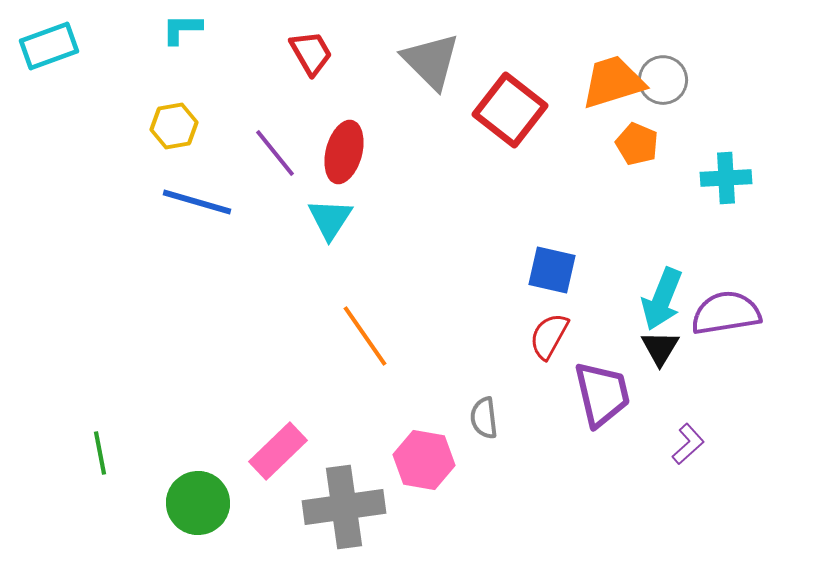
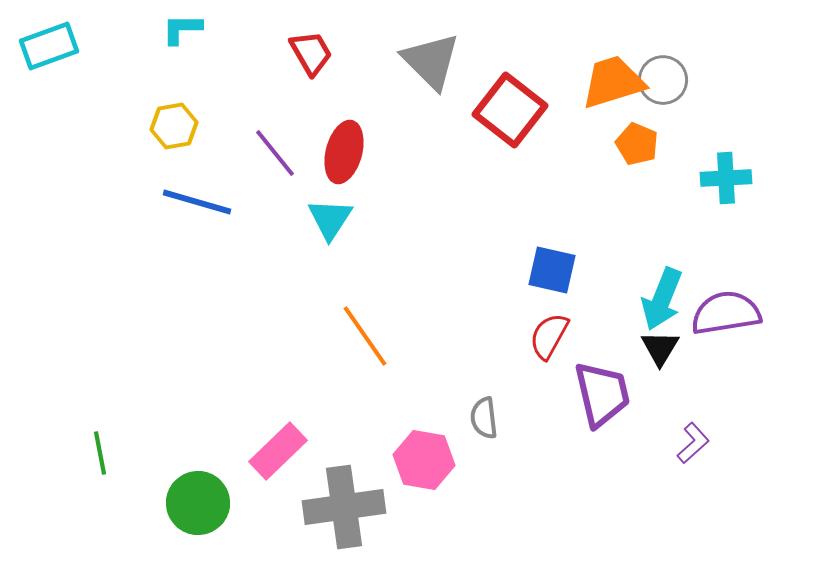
purple L-shape: moved 5 px right, 1 px up
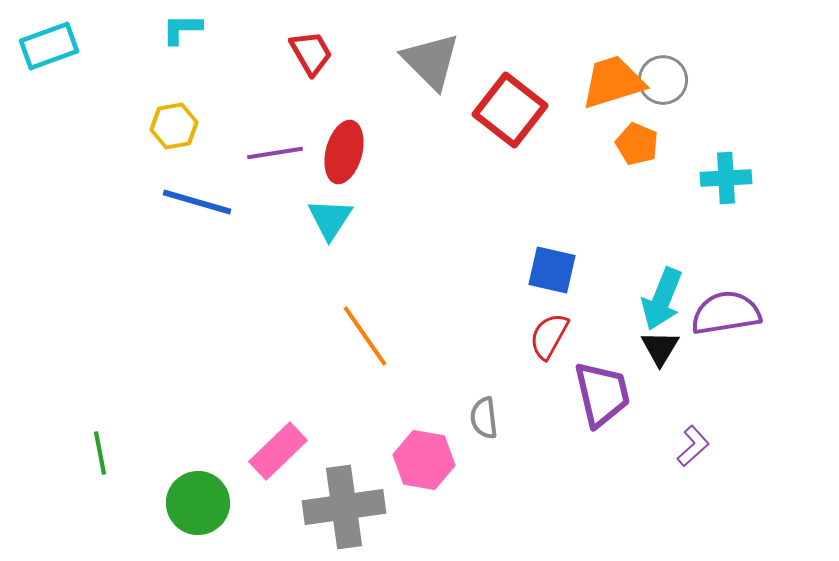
purple line: rotated 60 degrees counterclockwise
purple L-shape: moved 3 px down
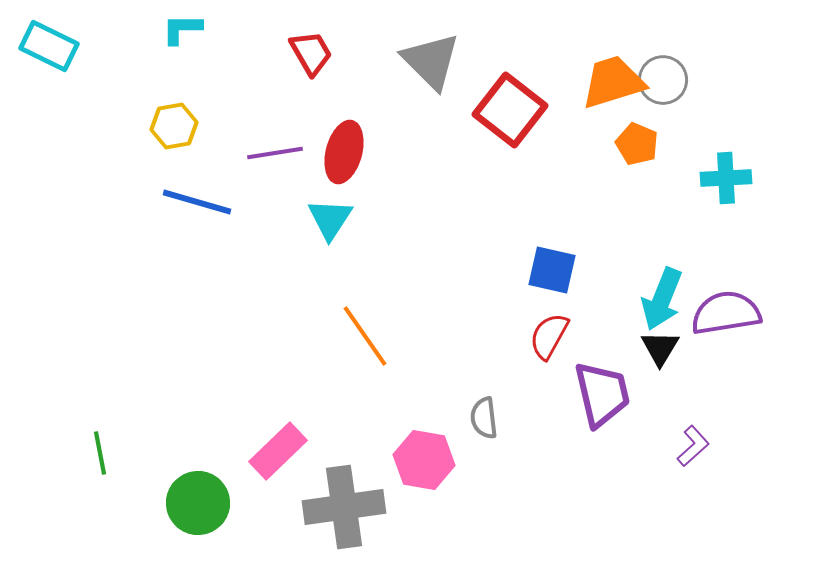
cyan rectangle: rotated 46 degrees clockwise
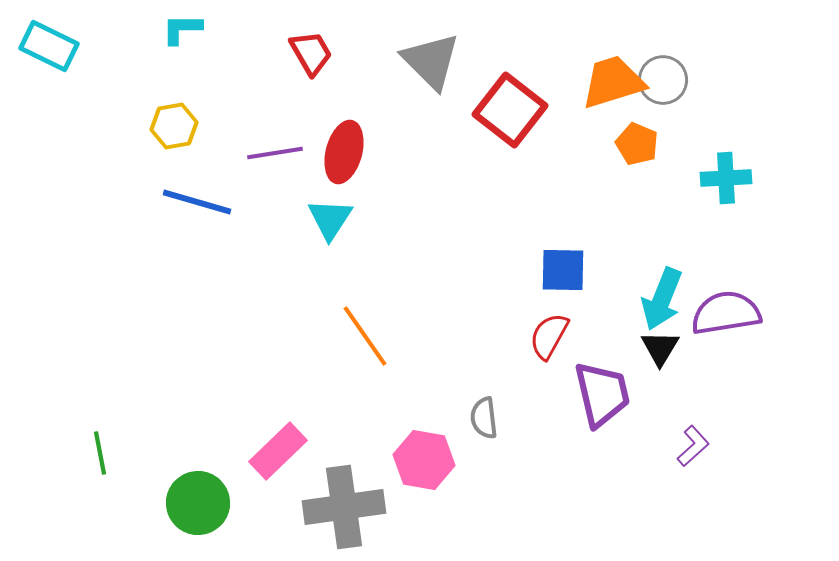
blue square: moved 11 px right; rotated 12 degrees counterclockwise
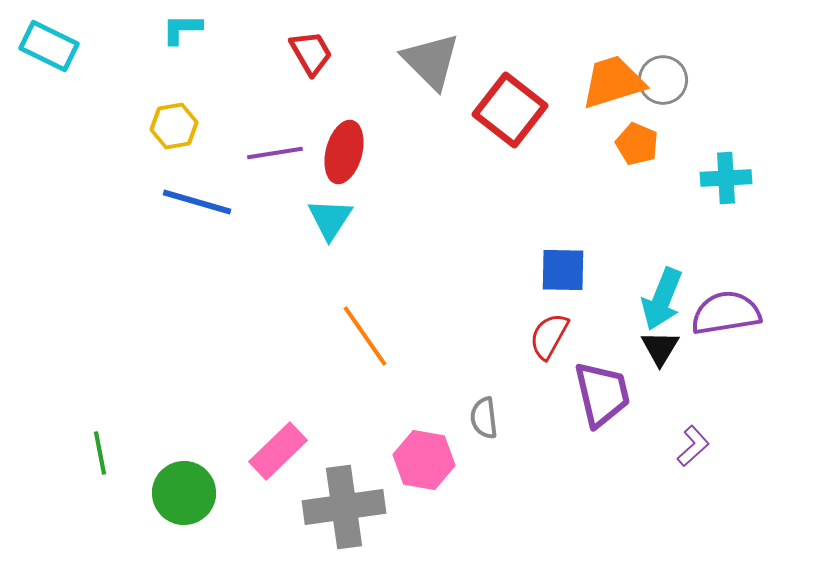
green circle: moved 14 px left, 10 px up
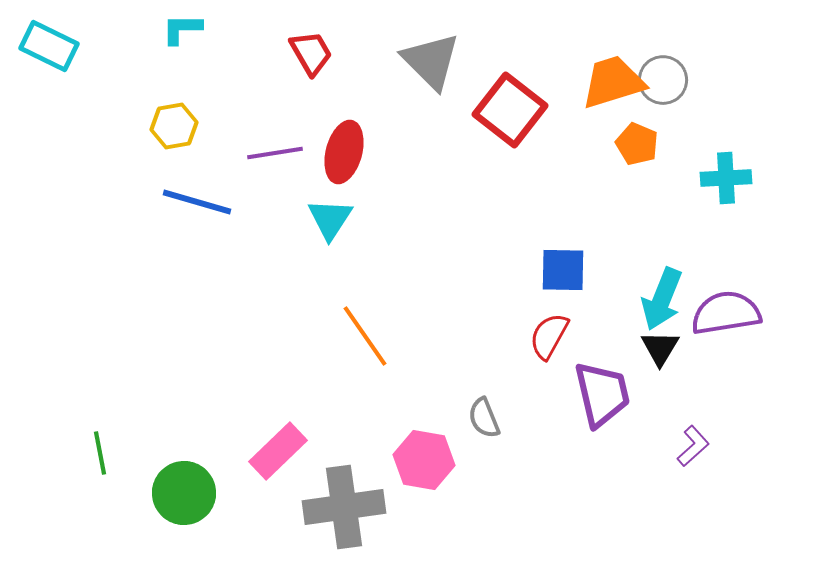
gray semicircle: rotated 15 degrees counterclockwise
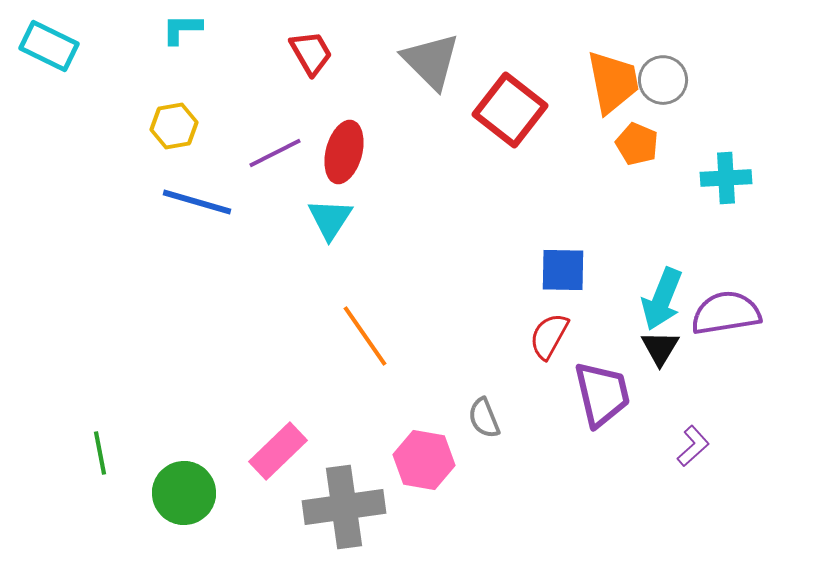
orange trapezoid: rotated 96 degrees clockwise
purple line: rotated 18 degrees counterclockwise
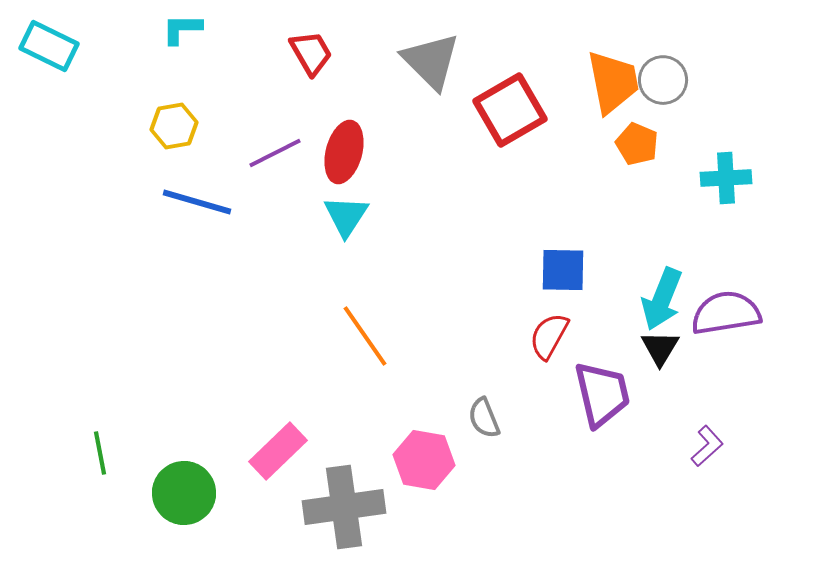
red square: rotated 22 degrees clockwise
cyan triangle: moved 16 px right, 3 px up
purple L-shape: moved 14 px right
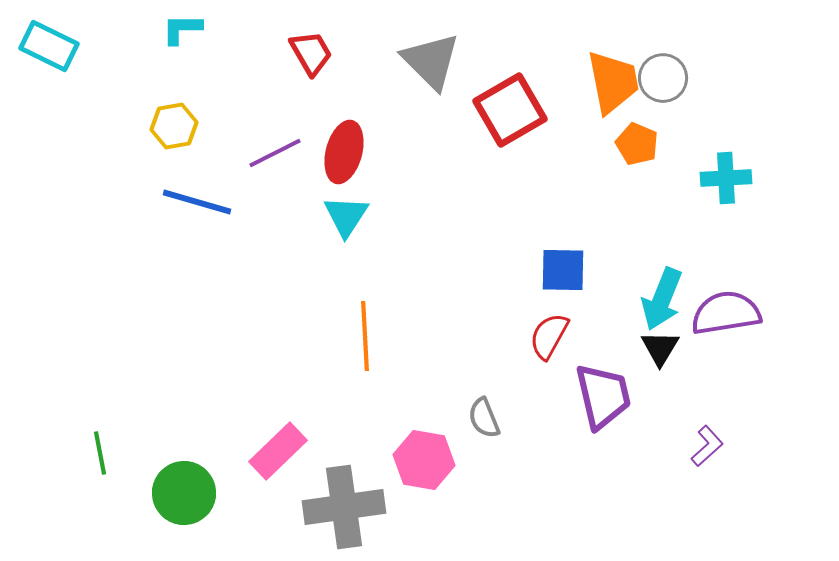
gray circle: moved 2 px up
orange line: rotated 32 degrees clockwise
purple trapezoid: moved 1 px right, 2 px down
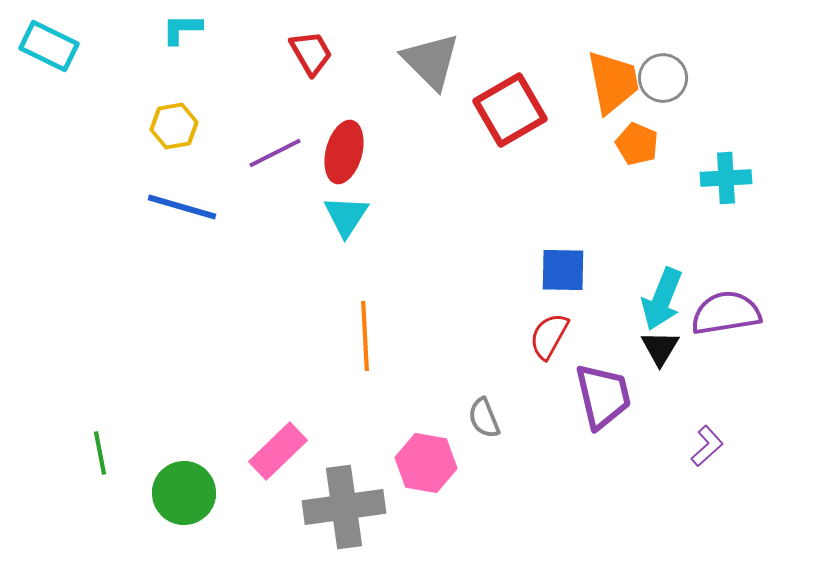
blue line: moved 15 px left, 5 px down
pink hexagon: moved 2 px right, 3 px down
